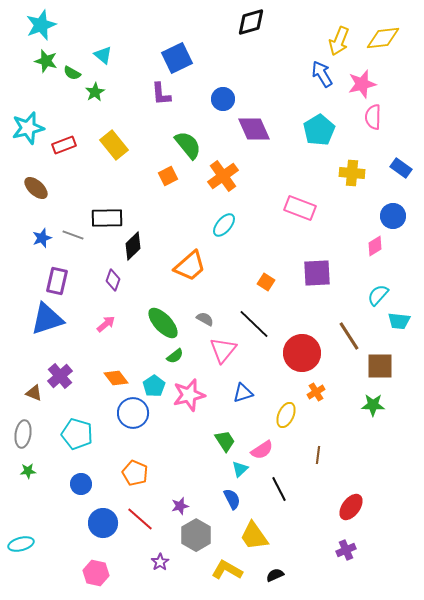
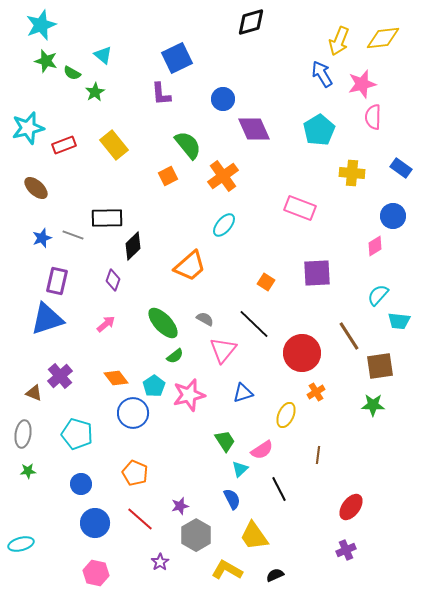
brown square at (380, 366): rotated 8 degrees counterclockwise
blue circle at (103, 523): moved 8 px left
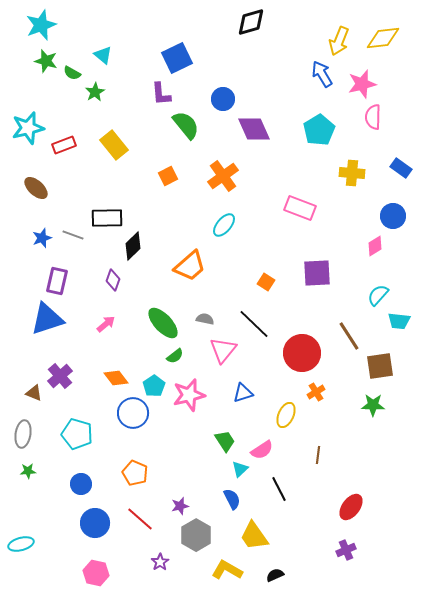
green semicircle at (188, 145): moved 2 px left, 20 px up
gray semicircle at (205, 319): rotated 18 degrees counterclockwise
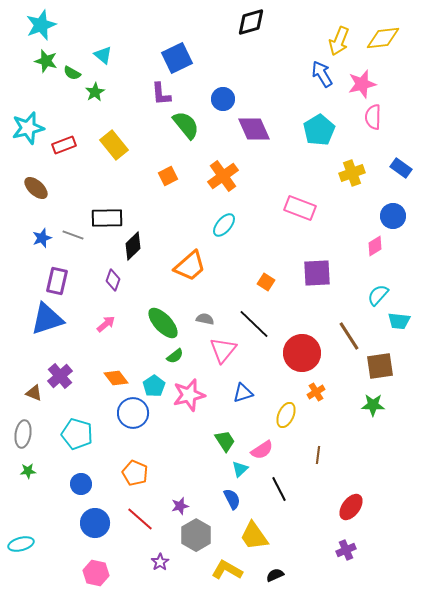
yellow cross at (352, 173): rotated 25 degrees counterclockwise
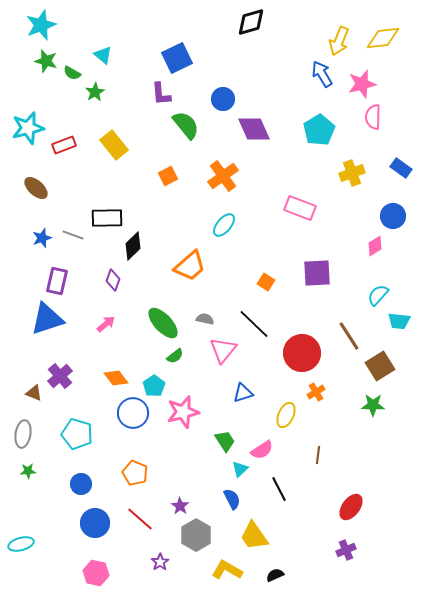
brown square at (380, 366): rotated 24 degrees counterclockwise
pink star at (189, 395): moved 6 px left, 17 px down
purple star at (180, 506): rotated 24 degrees counterclockwise
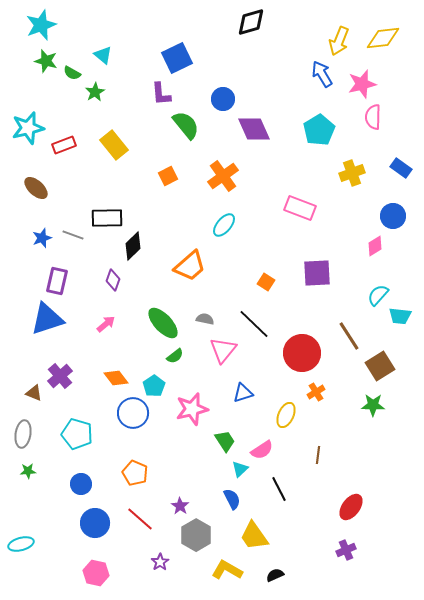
cyan trapezoid at (399, 321): moved 1 px right, 5 px up
pink star at (183, 412): moved 9 px right, 3 px up
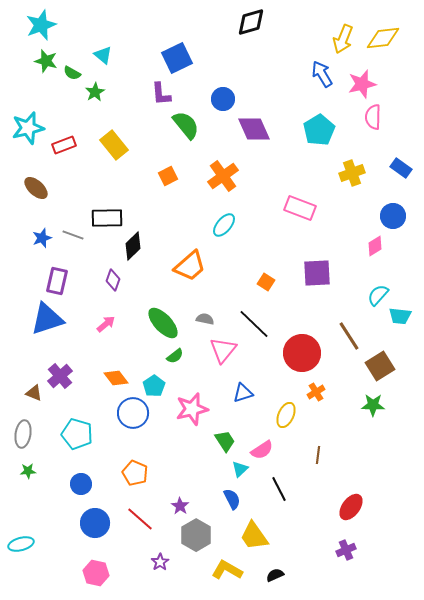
yellow arrow at (339, 41): moved 4 px right, 2 px up
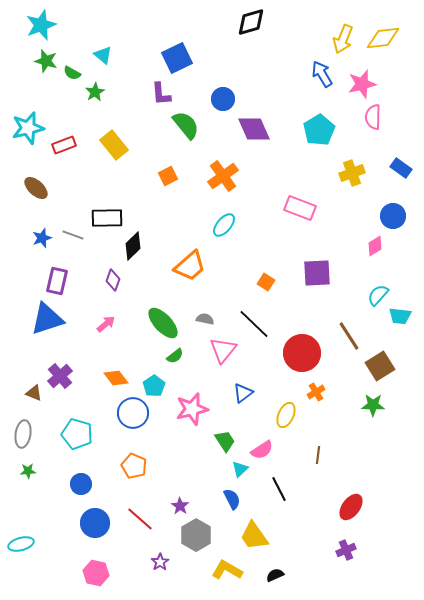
blue triangle at (243, 393): rotated 20 degrees counterclockwise
orange pentagon at (135, 473): moved 1 px left, 7 px up
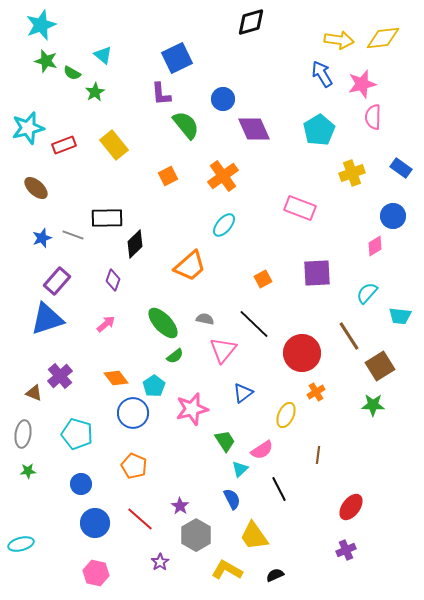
yellow arrow at (343, 39): moved 4 px left, 1 px down; rotated 104 degrees counterclockwise
black diamond at (133, 246): moved 2 px right, 2 px up
purple rectangle at (57, 281): rotated 28 degrees clockwise
orange square at (266, 282): moved 3 px left, 3 px up; rotated 30 degrees clockwise
cyan semicircle at (378, 295): moved 11 px left, 2 px up
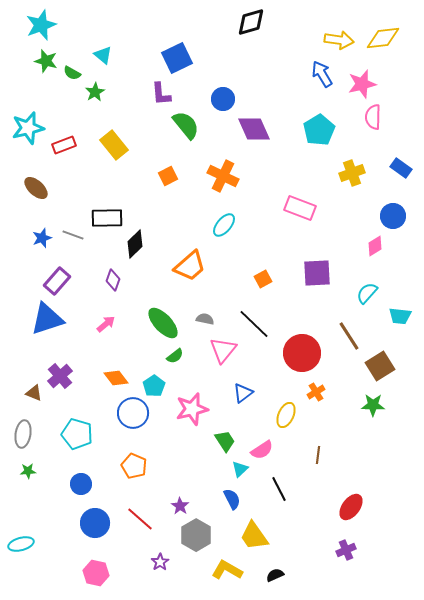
orange cross at (223, 176): rotated 28 degrees counterclockwise
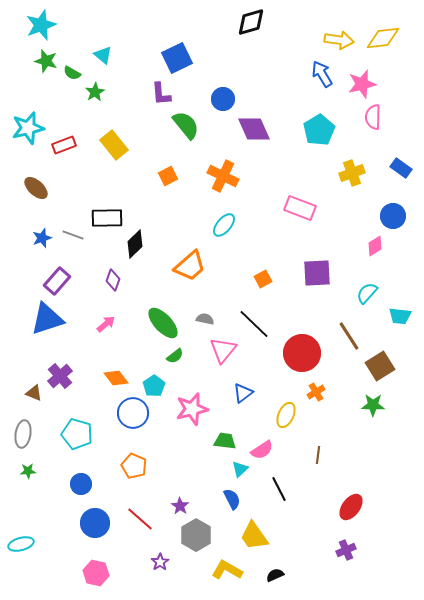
green trapezoid at (225, 441): rotated 50 degrees counterclockwise
